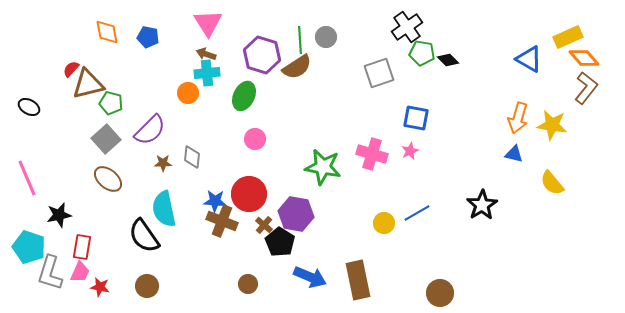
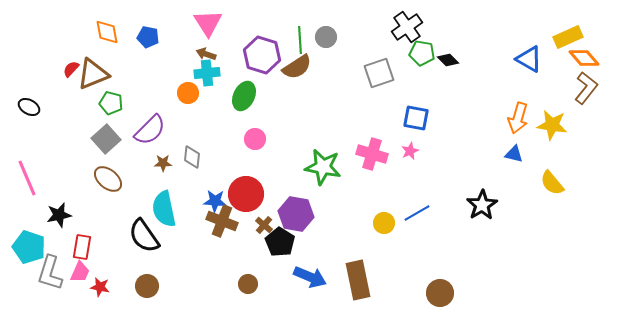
brown triangle at (88, 84): moved 5 px right, 10 px up; rotated 8 degrees counterclockwise
red circle at (249, 194): moved 3 px left
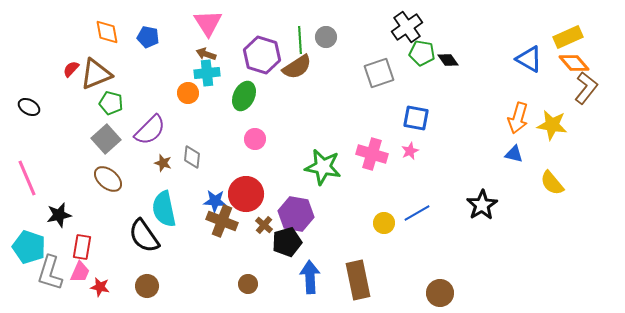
orange diamond at (584, 58): moved 10 px left, 5 px down
black diamond at (448, 60): rotated 10 degrees clockwise
brown triangle at (93, 74): moved 3 px right
brown star at (163, 163): rotated 18 degrees clockwise
black pentagon at (280, 242): moved 7 px right; rotated 24 degrees clockwise
blue arrow at (310, 277): rotated 116 degrees counterclockwise
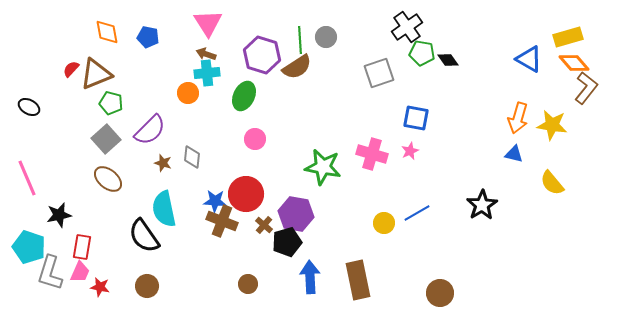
yellow rectangle at (568, 37): rotated 8 degrees clockwise
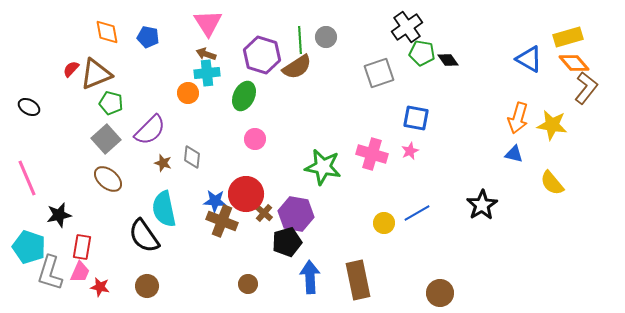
brown cross at (264, 225): moved 12 px up
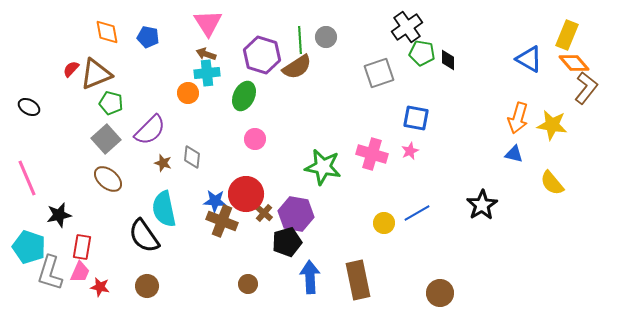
yellow rectangle at (568, 37): moved 1 px left, 2 px up; rotated 52 degrees counterclockwise
black diamond at (448, 60): rotated 35 degrees clockwise
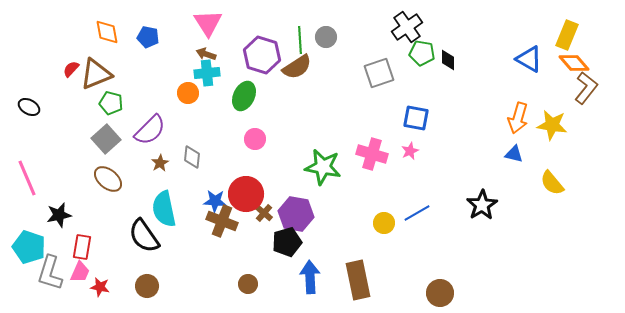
brown star at (163, 163): moved 3 px left; rotated 24 degrees clockwise
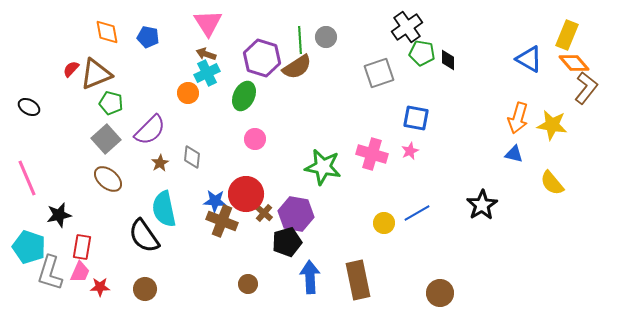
purple hexagon at (262, 55): moved 3 px down
cyan cross at (207, 73): rotated 20 degrees counterclockwise
brown circle at (147, 286): moved 2 px left, 3 px down
red star at (100, 287): rotated 12 degrees counterclockwise
